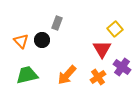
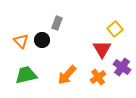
green trapezoid: moved 1 px left
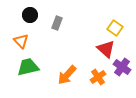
yellow square: moved 1 px up; rotated 14 degrees counterclockwise
black circle: moved 12 px left, 25 px up
red triangle: moved 4 px right; rotated 18 degrees counterclockwise
green trapezoid: moved 2 px right, 8 px up
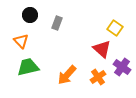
red triangle: moved 4 px left
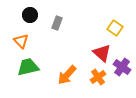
red triangle: moved 4 px down
